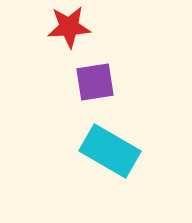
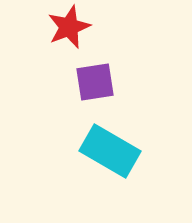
red star: rotated 18 degrees counterclockwise
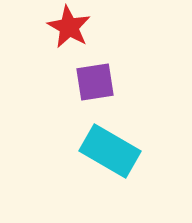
red star: rotated 21 degrees counterclockwise
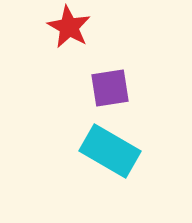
purple square: moved 15 px right, 6 px down
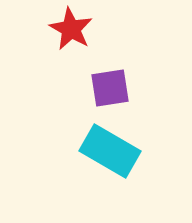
red star: moved 2 px right, 2 px down
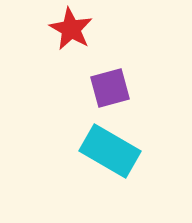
purple square: rotated 6 degrees counterclockwise
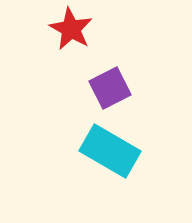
purple square: rotated 12 degrees counterclockwise
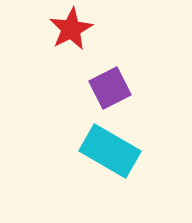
red star: rotated 15 degrees clockwise
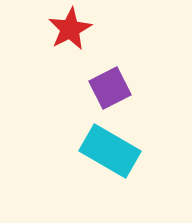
red star: moved 1 px left
